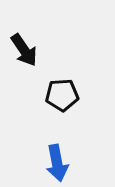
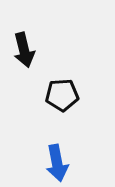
black arrow: rotated 20 degrees clockwise
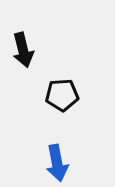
black arrow: moved 1 px left
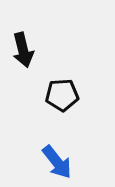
blue arrow: moved 1 px up; rotated 27 degrees counterclockwise
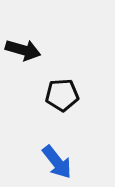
black arrow: rotated 60 degrees counterclockwise
